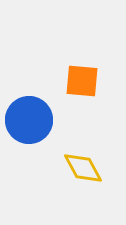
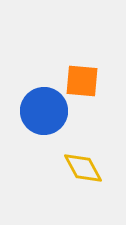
blue circle: moved 15 px right, 9 px up
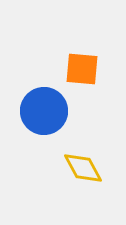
orange square: moved 12 px up
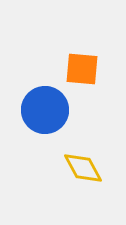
blue circle: moved 1 px right, 1 px up
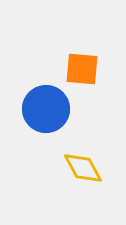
blue circle: moved 1 px right, 1 px up
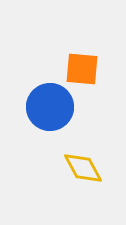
blue circle: moved 4 px right, 2 px up
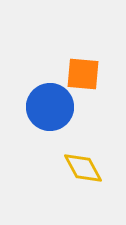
orange square: moved 1 px right, 5 px down
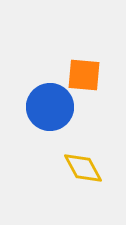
orange square: moved 1 px right, 1 px down
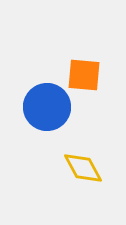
blue circle: moved 3 px left
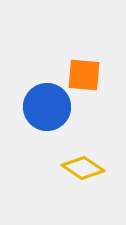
yellow diamond: rotated 27 degrees counterclockwise
